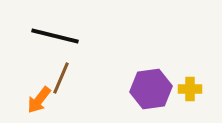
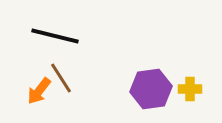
brown line: rotated 56 degrees counterclockwise
orange arrow: moved 9 px up
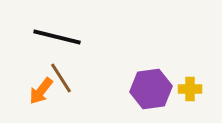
black line: moved 2 px right, 1 px down
orange arrow: moved 2 px right
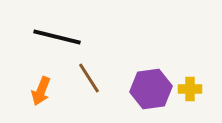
brown line: moved 28 px right
orange arrow: rotated 16 degrees counterclockwise
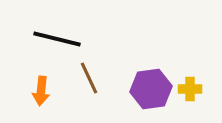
black line: moved 2 px down
brown line: rotated 8 degrees clockwise
orange arrow: rotated 16 degrees counterclockwise
